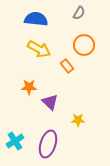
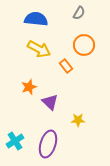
orange rectangle: moved 1 px left
orange star: rotated 21 degrees counterclockwise
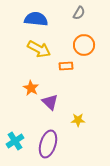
orange rectangle: rotated 56 degrees counterclockwise
orange star: moved 2 px right, 1 px down; rotated 21 degrees counterclockwise
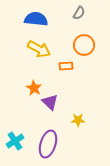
orange star: moved 3 px right
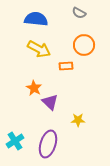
gray semicircle: rotated 88 degrees clockwise
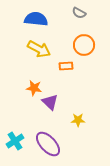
orange star: rotated 21 degrees counterclockwise
purple ellipse: rotated 60 degrees counterclockwise
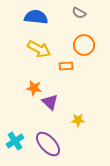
blue semicircle: moved 2 px up
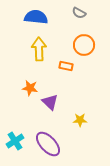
yellow arrow: rotated 120 degrees counterclockwise
orange rectangle: rotated 16 degrees clockwise
orange star: moved 4 px left
yellow star: moved 2 px right
